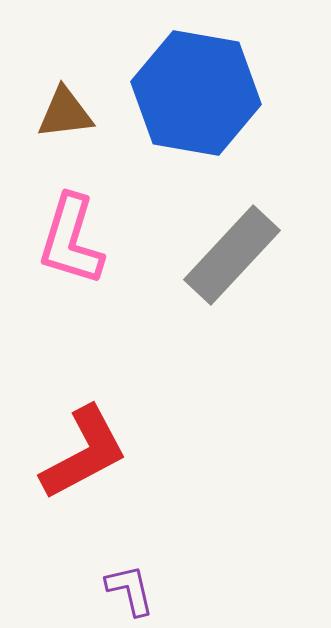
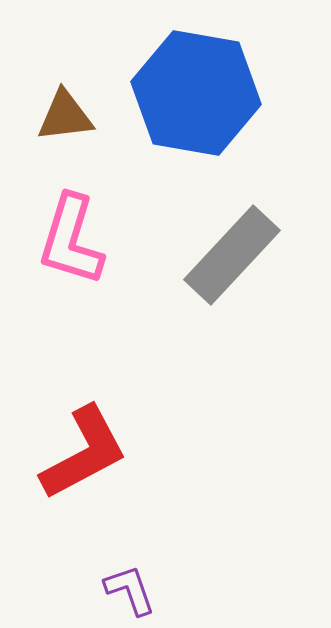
brown triangle: moved 3 px down
purple L-shape: rotated 6 degrees counterclockwise
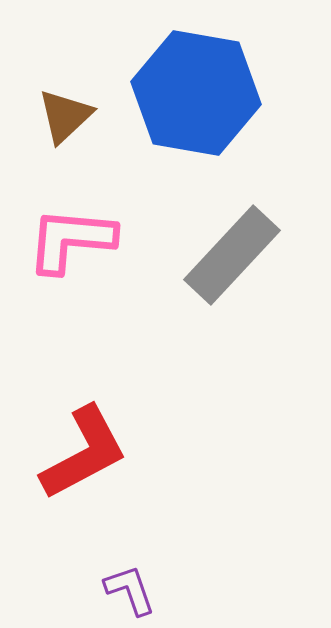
brown triangle: rotated 36 degrees counterclockwise
pink L-shape: rotated 78 degrees clockwise
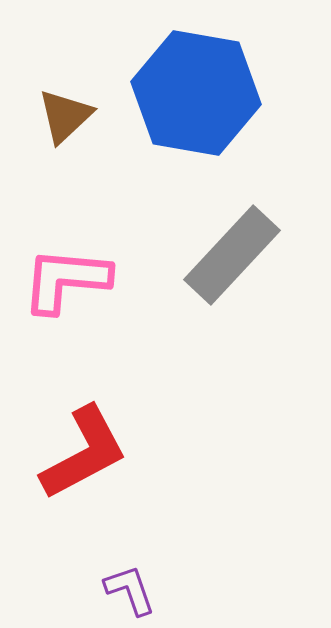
pink L-shape: moved 5 px left, 40 px down
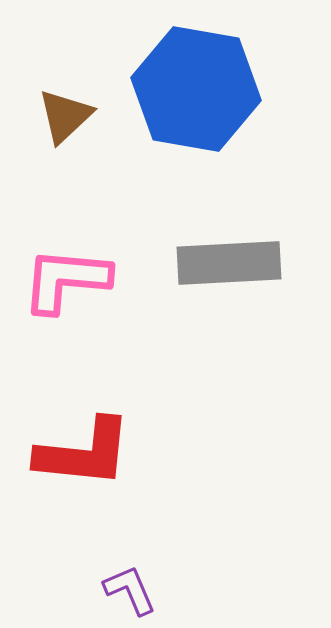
blue hexagon: moved 4 px up
gray rectangle: moved 3 px left, 8 px down; rotated 44 degrees clockwise
red L-shape: rotated 34 degrees clockwise
purple L-shape: rotated 4 degrees counterclockwise
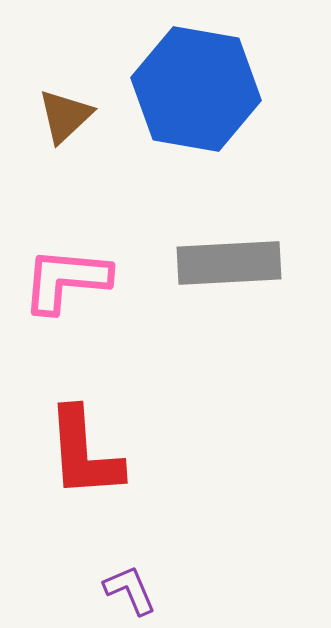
red L-shape: rotated 80 degrees clockwise
